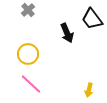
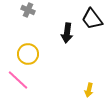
gray cross: rotated 24 degrees counterclockwise
black arrow: rotated 30 degrees clockwise
pink line: moved 13 px left, 4 px up
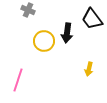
yellow circle: moved 16 px right, 13 px up
pink line: rotated 65 degrees clockwise
yellow arrow: moved 21 px up
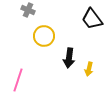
black arrow: moved 2 px right, 25 px down
yellow circle: moved 5 px up
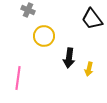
pink line: moved 2 px up; rotated 10 degrees counterclockwise
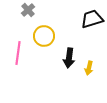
gray cross: rotated 24 degrees clockwise
black trapezoid: rotated 110 degrees clockwise
yellow arrow: moved 1 px up
pink line: moved 25 px up
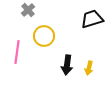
pink line: moved 1 px left, 1 px up
black arrow: moved 2 px left, 7 px down
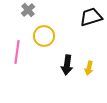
black trapezoid: moved 1 px left, 2 px up
